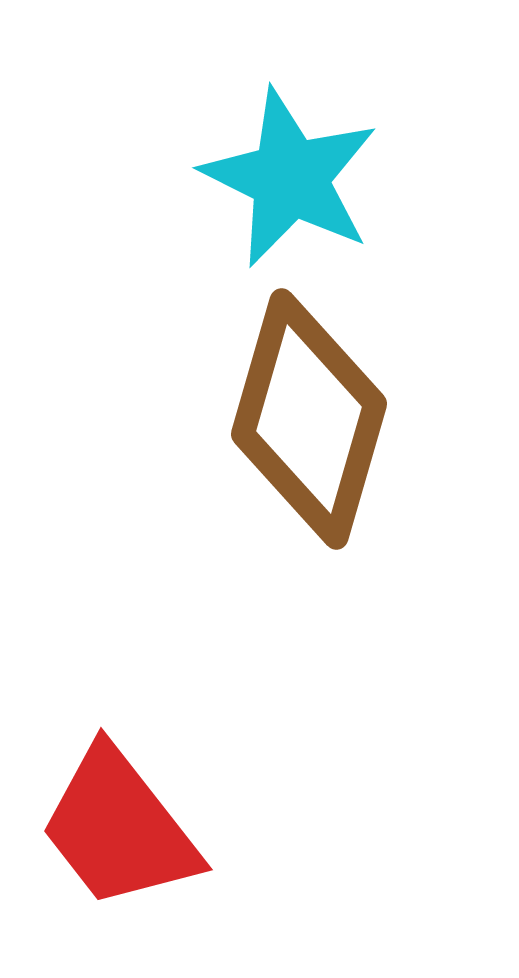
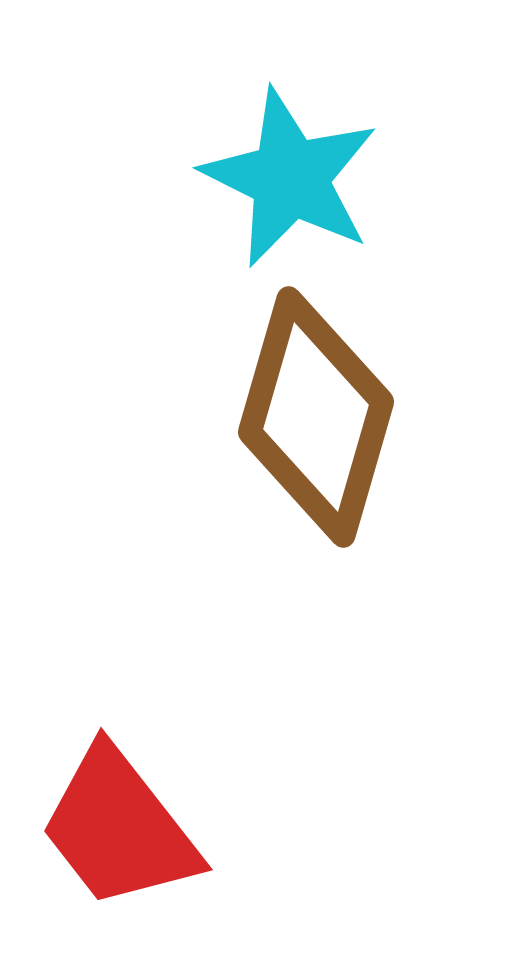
brown diamond: moved 7 px right, 2 px up
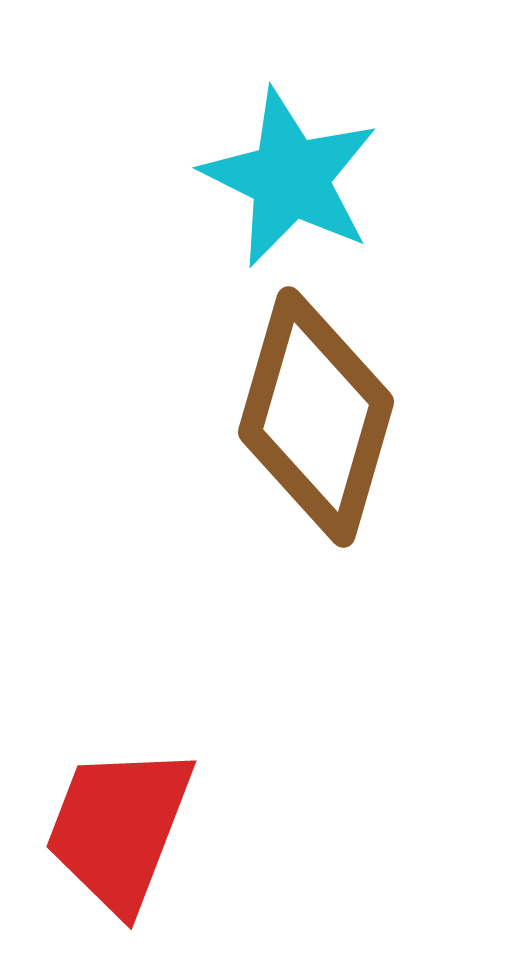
red trapezoid: rotated 59 degrees clockwise
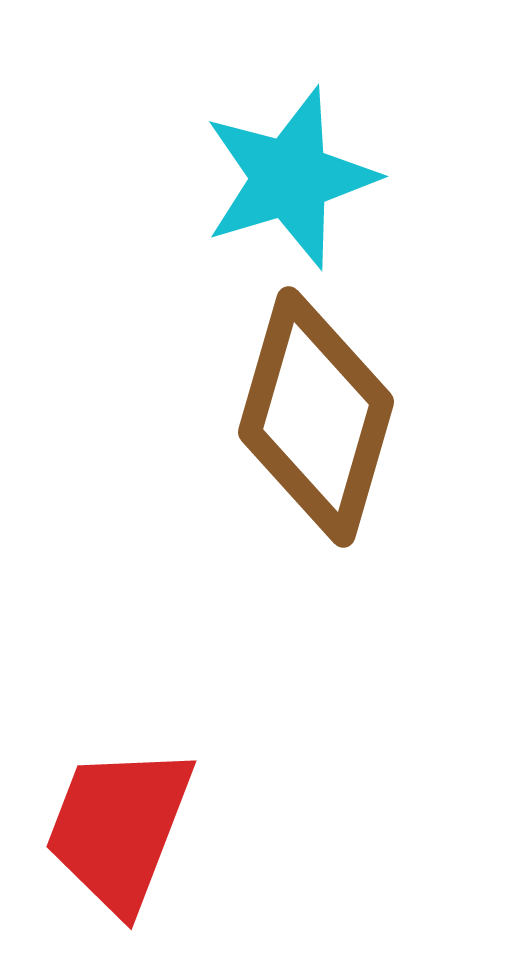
cyan star: rotated 29 degrees clockwise
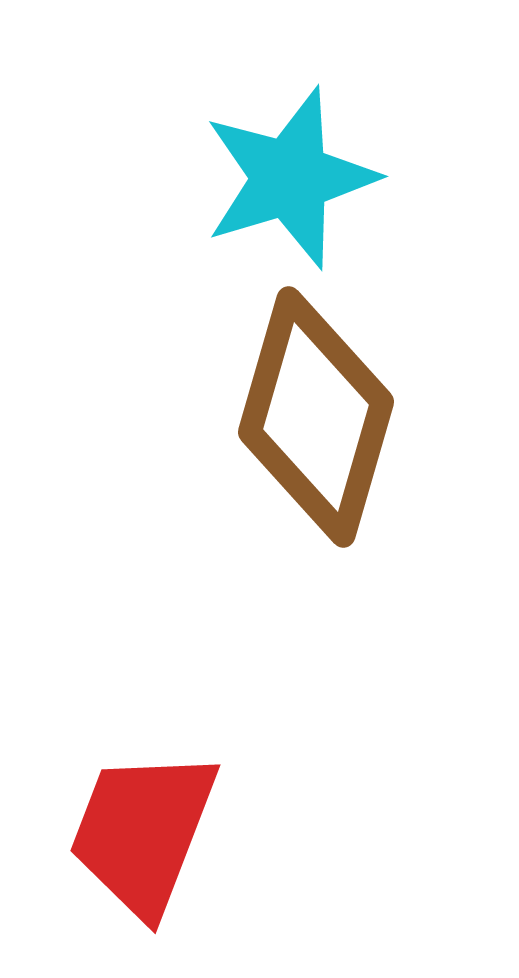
red trapezoid: moved 24 px right, 4 px down
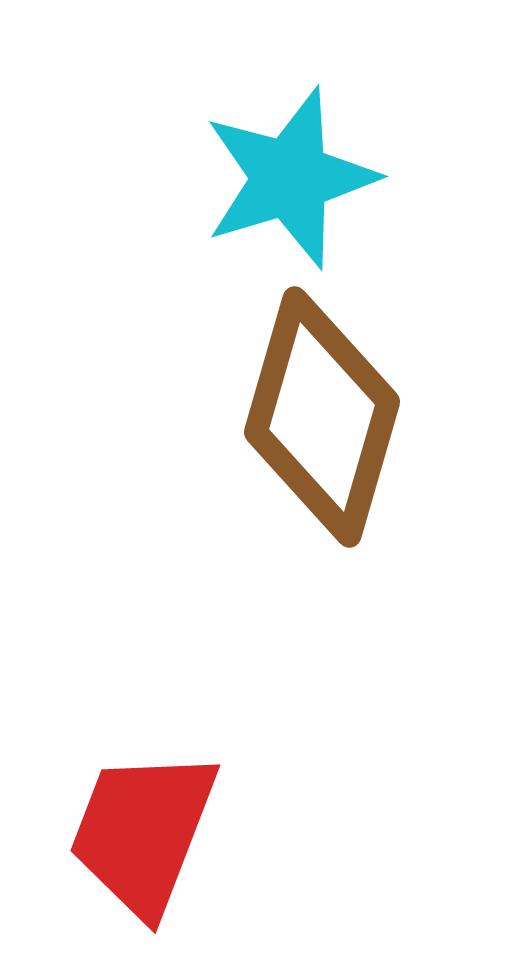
brown diamond: moved 6 px right
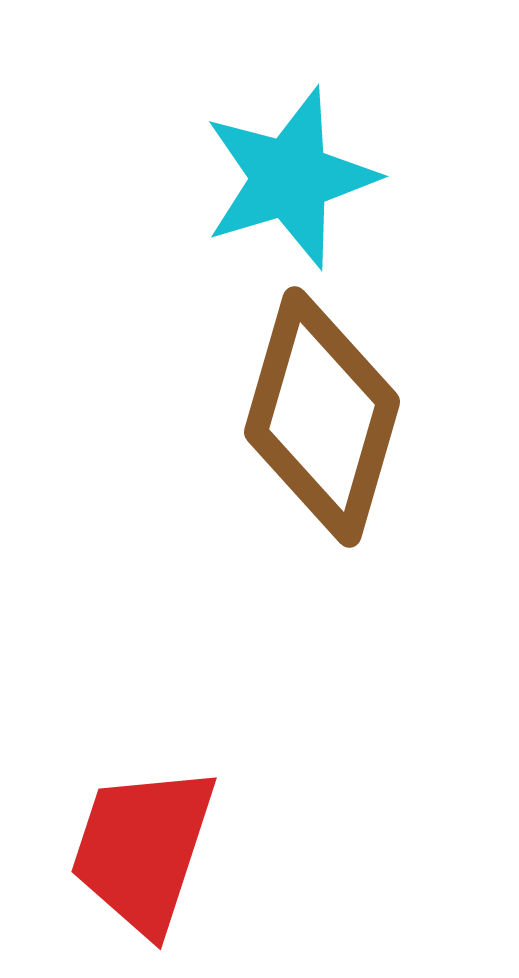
red trapezoid: moved 17 px down; rotated 3 degrees counterclockwise
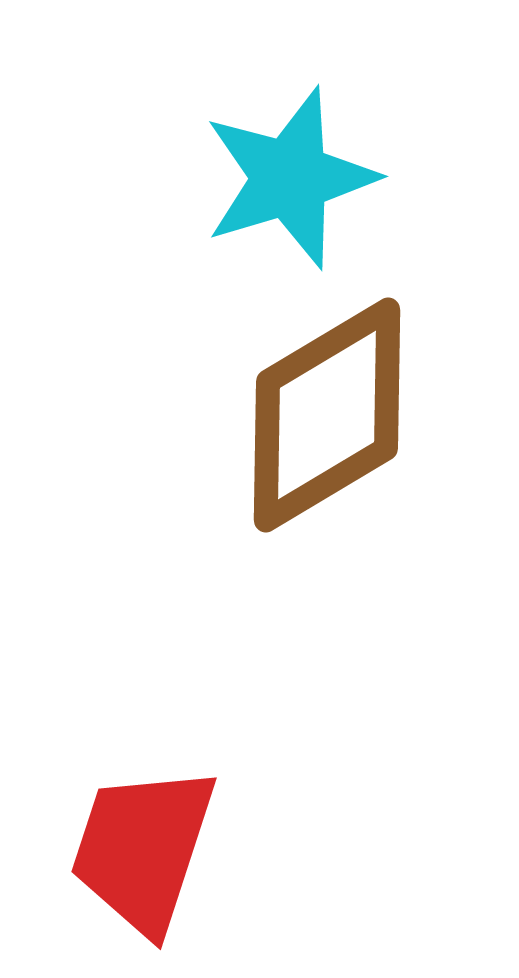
brown diamond: moved 5 px right, 2 px up; rotated 43 degrees clockwise
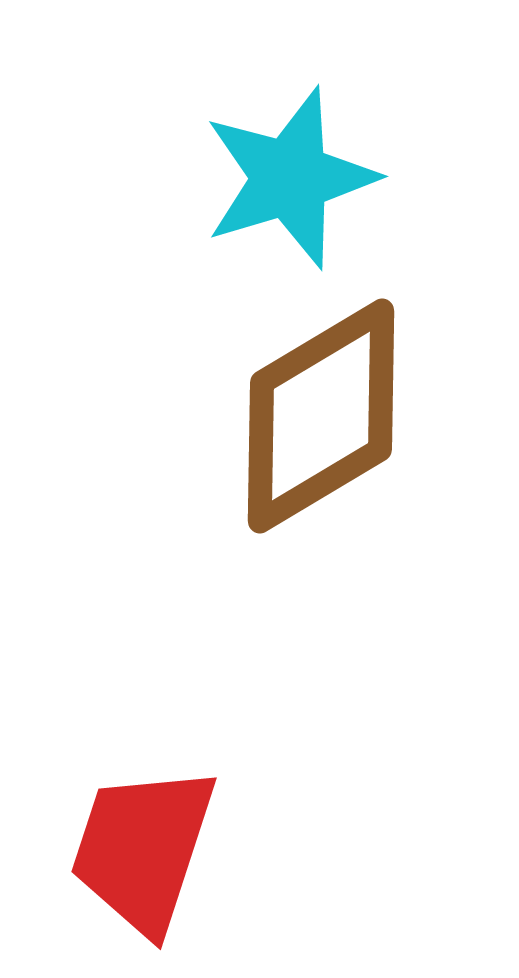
brown diamond: moved 6 px left, 1 px down
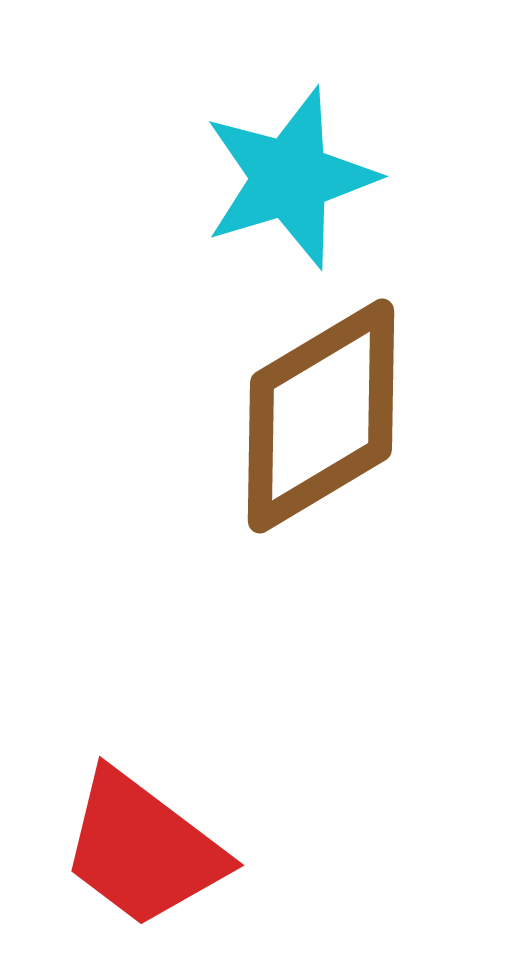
red trapezoid: rotated 71 degrees counterclockwise
